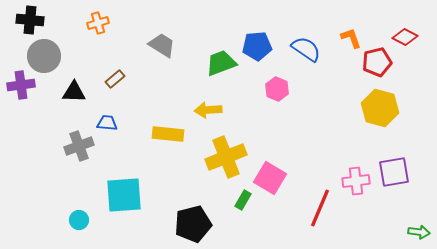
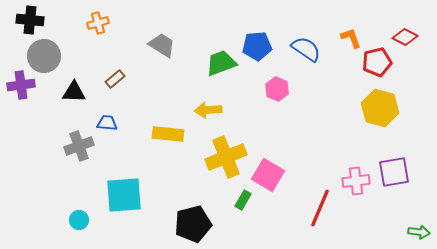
pink square: moved 2 px left, 3 px up
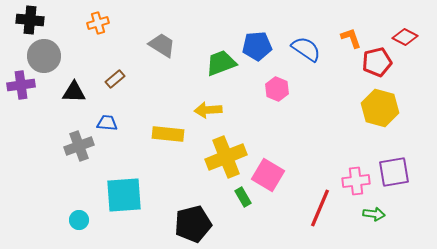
green rectangle: moved 3 px up; rotated 60 degrees counterclockwise
green arrow: moved 45 px left, 18 px up
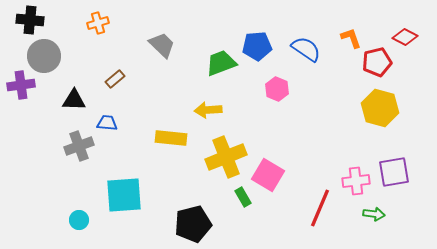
gray trapezoid: rotated 12 degrees clockwise
black triangle: moved 8 px down
yellow rectangle: moved 3 px right, 4 px down
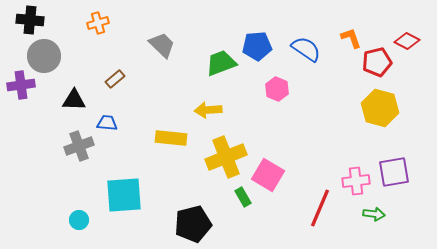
red diamond: moved 2 px right, 4 px down
